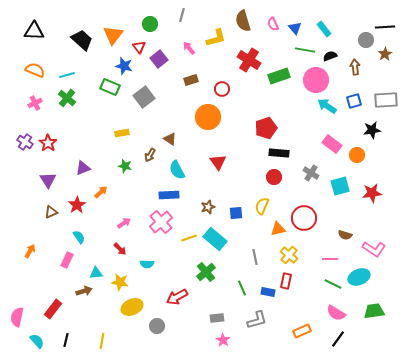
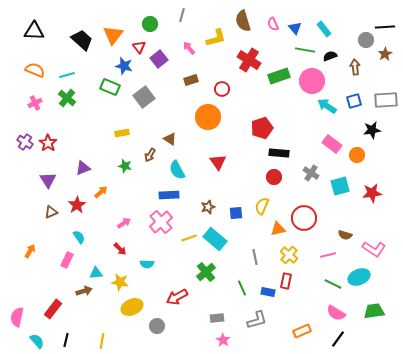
pink circle at (316, 80): moved 4 px left, 1 px down
red pentagon at (266, 128): moved 4 px left
pink line at (330, 259): moved 2 px left, 4 px up; rotated 14 degrees counterclockwise
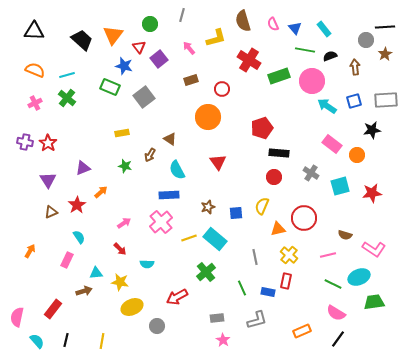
purple cross at (25, 142): rotated 21 degrees counterclockwise
green trapezoid at (374, 311): moved 9 px up
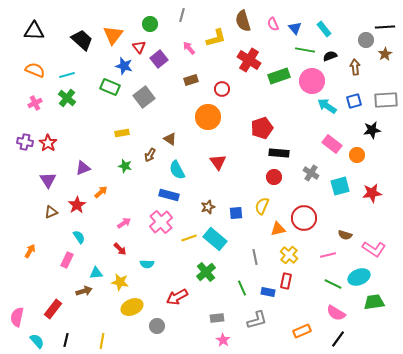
blue rectangle at (169, 195): rotated 18 degrees clockwise
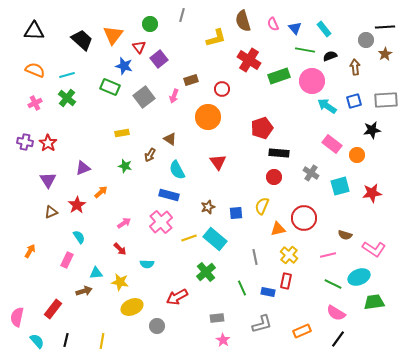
pink arrow at (189, 48): moved 15 px left, 48 px down; rotated 120 degrees counterclockwise
gray L-shape at (257, 320): moved 5 px right, 4 px down
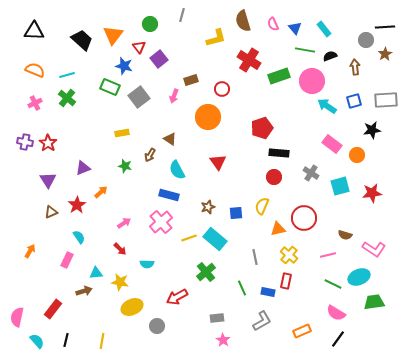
gray square at (144, 97): moved 5 px left
gray L-shape at (262, 324): moved 3 px up; rotated 15 degrees counterclockwise
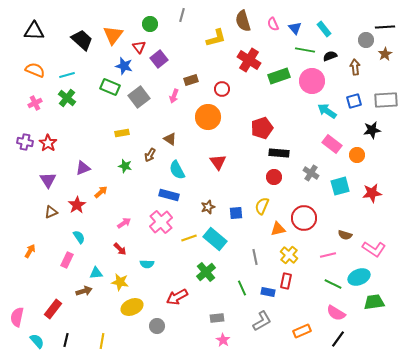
cyan arrow at (327, 106): moved 5 px down
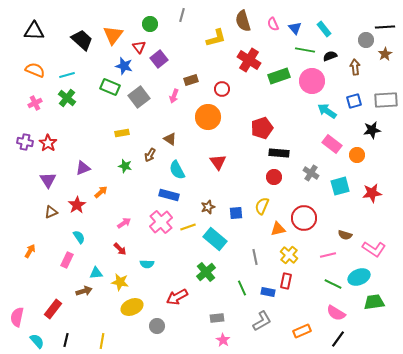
yellow line at (189, 238): moved 1 px left, 11 px up
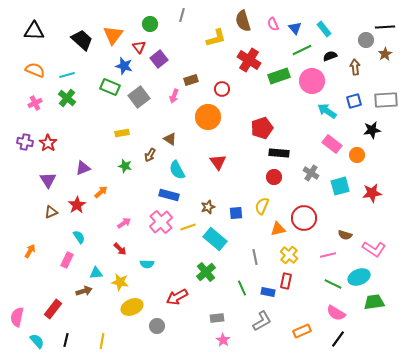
green line at (305, 50): moved 3 px left; rotated 36 degrees counterclockwise
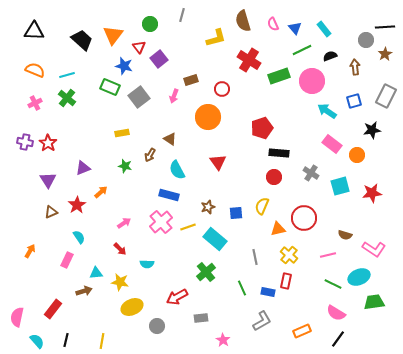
gray rectangle at (386, 100): moved 4 px up; rotated 60 degrees counterclockwise
gray rectangle at (217, 318): moved 16 px left
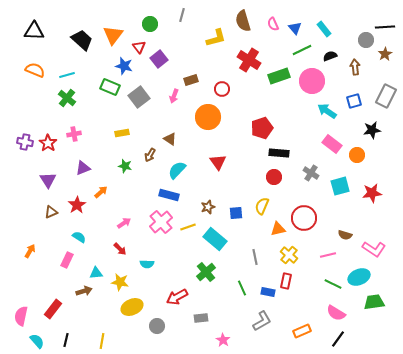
pink cross at (35, 103): moved 39 px right, 31 px down; rotated 16 degrees clockwise
cyan semicircle at (177, 170): rotated 72 degrees clockwise
cyan semicircle at (79, 237): rotated 24 degrees counterclockwise
pink semicircle at (17, 317): moved 4 px right, 1 px up
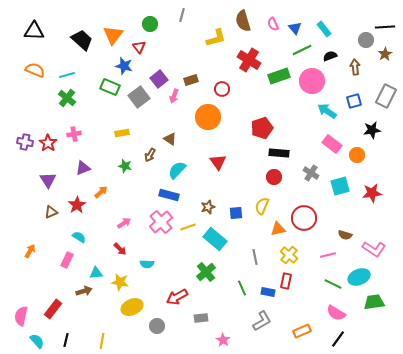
purple square at (159, 59): moved 20 px down
